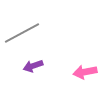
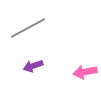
gray line: moved 6 px right, 5 px up
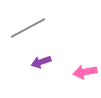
purple arrow: moved 8 px right, 4 px up
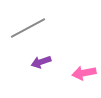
pink arrow: moved 1 px left, 1 px down
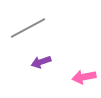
pink arrow: moved 4 px down
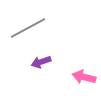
pink arrow: rotated 25 degrees clockwise
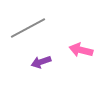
pink arrow: moved 3 px left, 27 px up
